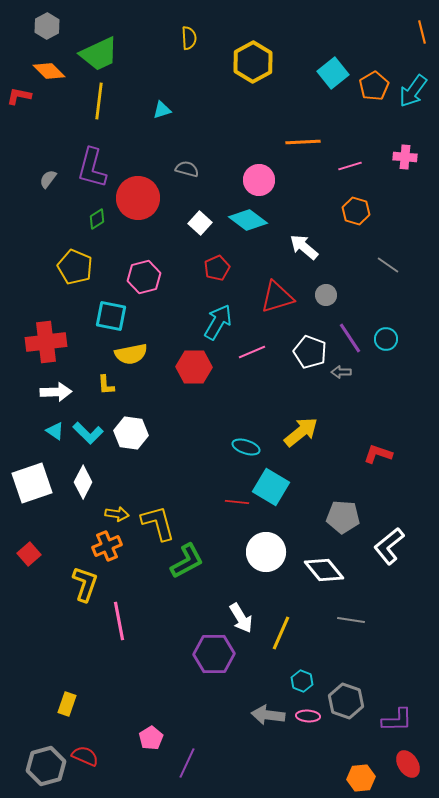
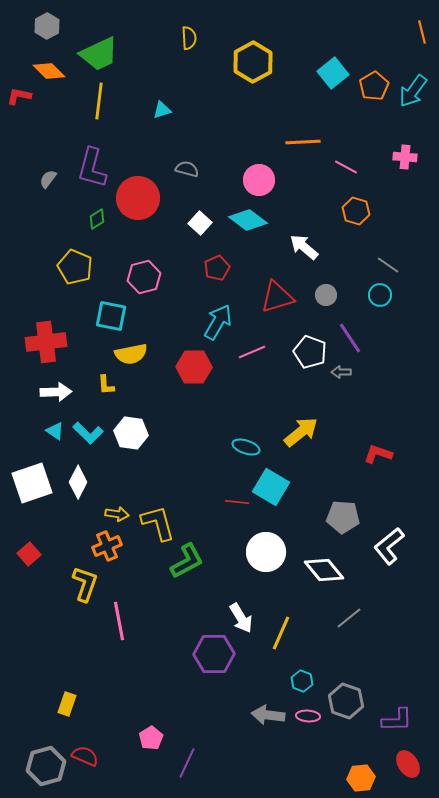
pink line at (350, 166): moved 4 px left, 1 px down; rotated 45 degrees clockwise
cyan circle at (386, 339): moved 6 px left, 44 px up
white diamond at (83, 482): moved 5 px left
gray line at (351, 620): moved 2 px left, 2 px up; rotated 48 degrees counterclockwise
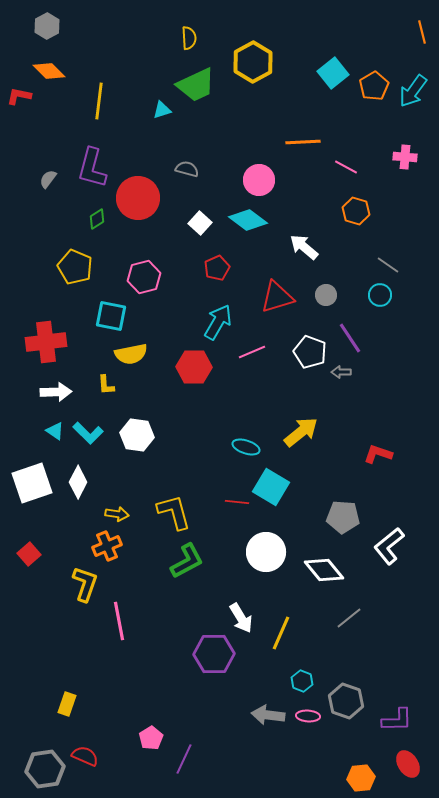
green trapezoid at (99, 54): moved 97 px right, 31 px down
white hexagon at (131, 433): moved 6 px right, 2 px down
yellow L-shape at (158, 523): moved 16 px right, 11 px up
purple line at (187, 763): moved 3 px left, 4 px up
gray hexagon at (46, 766): moved 1 px left, 3 px down; rotated 6 degrees clockwise
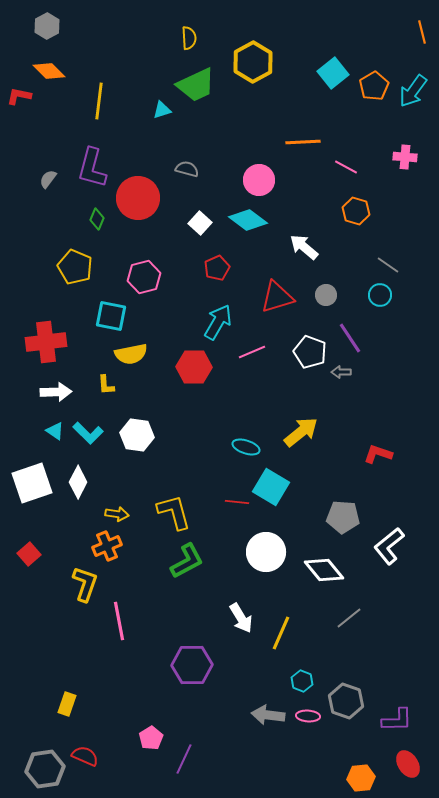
green diamond at (97, 219): rotated 35 degrees counterclockwise
purple hexagon at (214, 654): moved 22 px left, 11 px down
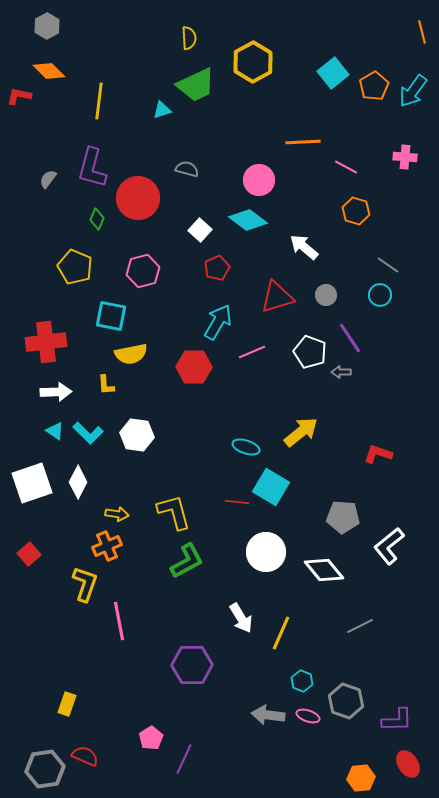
white square at (200, 223): moved 7 px down
pink hexagon at (144, 277): moved 1 px left, 6 px up
gray line at (349, 618): moved 11 px right, 8 px down; rotated 12 degrees clockwise
pink ellipse at (308, 716): rotated 15 degrees clockwise
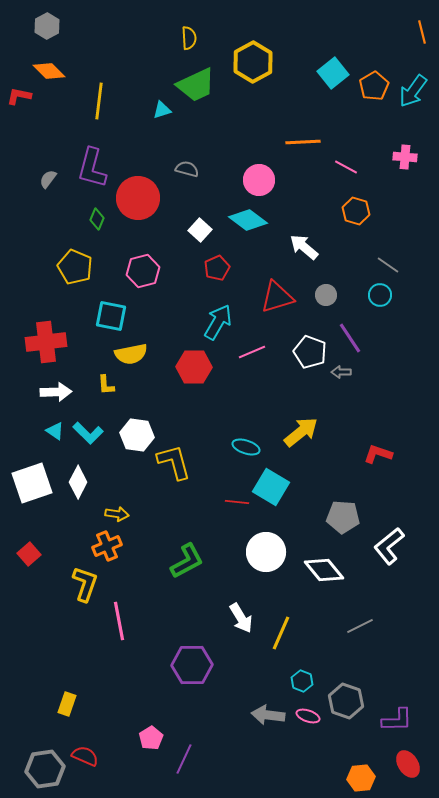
yellow L-shape at (174, 512): moved 50 px up
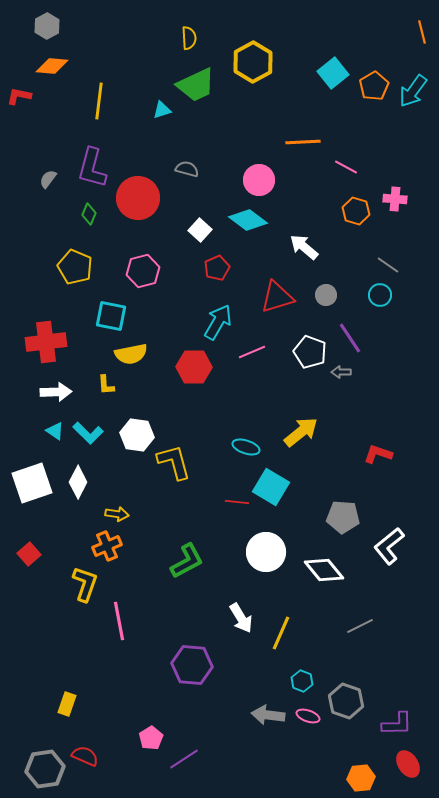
orange diamond at (49, 71): moved 3 px right, 5 px up; rotated 40 degrees counterclockwise
pink cross at (405, 157): moved 10 px left, 42 px down
green diamond at (97, 219): moved 8 px left, 5 px up
purple hexagon at (192, 665): rotated 6 degrees clockwise
purple L-shape at (397, 720): moved 4 px down
purple line at (184, 759): rotated 32 degrees clockwise
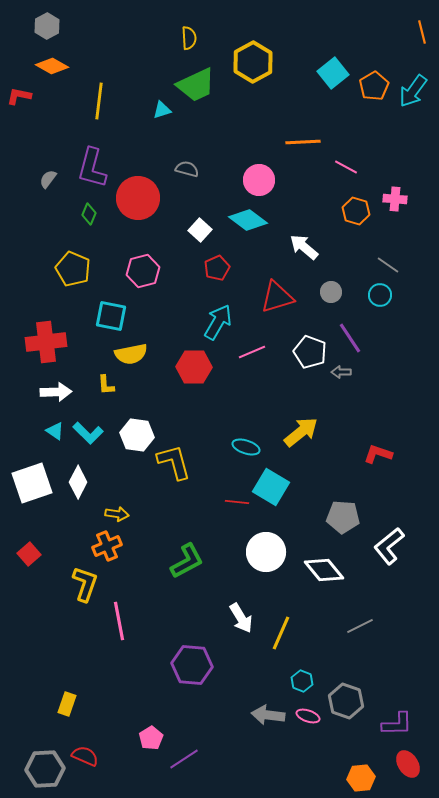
orange diamond at (52, 66): rotated 24 degrees clockwise
yellow pentagon at (75, 267): moved 2 px left, 2 px down
gray circle at (326, 295): moved 5 px right, 3 px up
gray hexagon at (45, 769): rotated 6 degrees clockwise
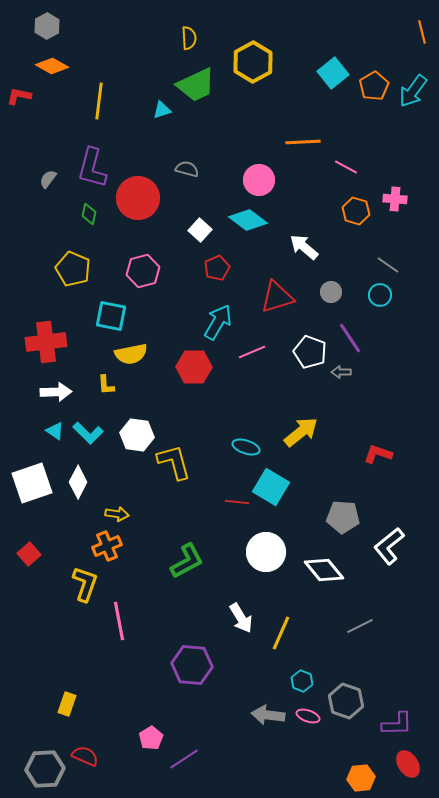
green diamond at (89, 214): rotated 10 degrees counterclockwise
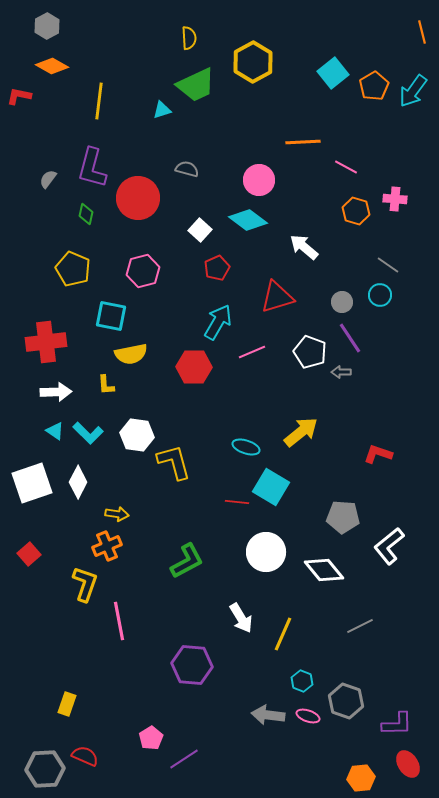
green diamond at (89, 214): moved 3 px left
gray circle at (331, 292): moved 11 px right, 10 px down
yellow line at (281, 633): moved 2 px right, 1 px down
